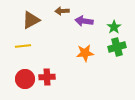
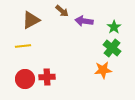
brown arrow: rotated 136 degrees counterclockwise
green cross: moved 5 px left, 1 px down; rotated 36 degrees counterclockwise
orange star: moved 18 px right, 17 px down
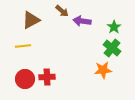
purple arrow: moved 2 px left
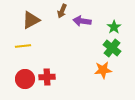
brown arrow: rotated 72 degrees clockwise
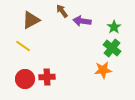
brown arrow: rotated 120 degrees clockwise
yellow line: rotated 42 degrees clockwise
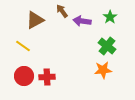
brown triangle: moved 4 px right
green star: moved 4 px left, 10 px up
green cross: moved 5 px left, 2 px up
red circle: moved 1 px left, 3 px up
